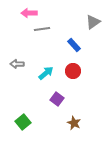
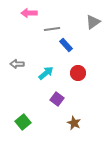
gray line: moved 10 px right
blue rectangle: moved 8 px left
red circle: moved 5 px right, 2 px down
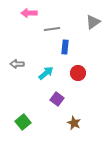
blue rectangle: moved 1 px left, 2 px down; rotated 48 degrees clockwise
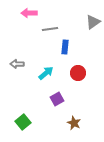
gray line: moved 2 px left
purple square: rotated 24 degrees clockwise
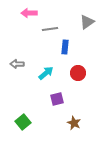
gray triangle: moved 6 px left
purple square: rotated 16 degrees clockwise
